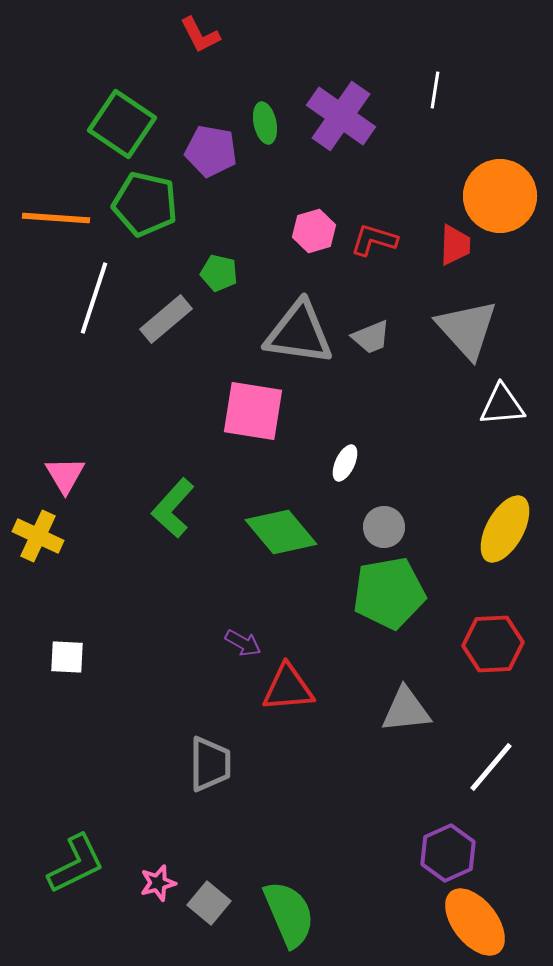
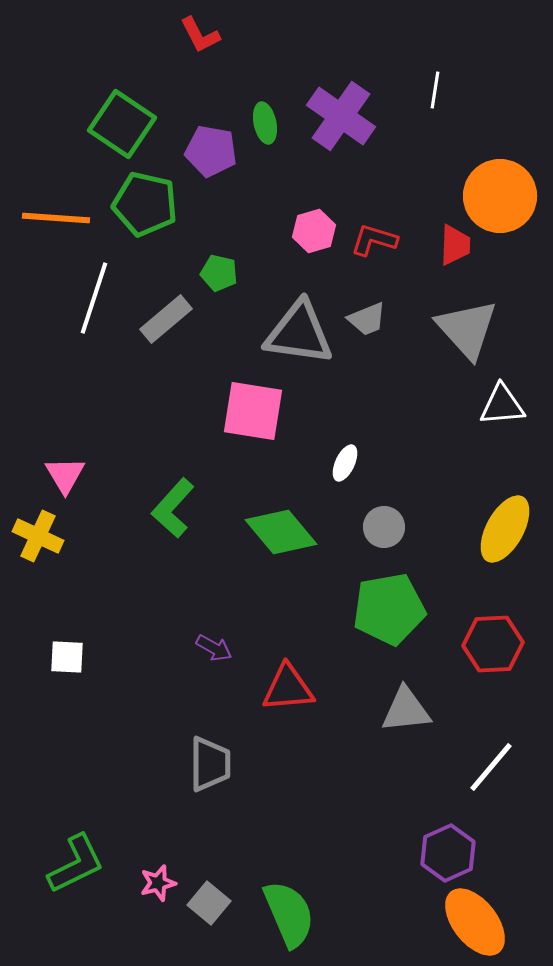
gray trapezoid at (371, 337): moved 4 px left, 18 px up
green pentagon at (389, 593): moved 16 px down
purple arrow at (243, 643): moved 29 px left, 5 px down
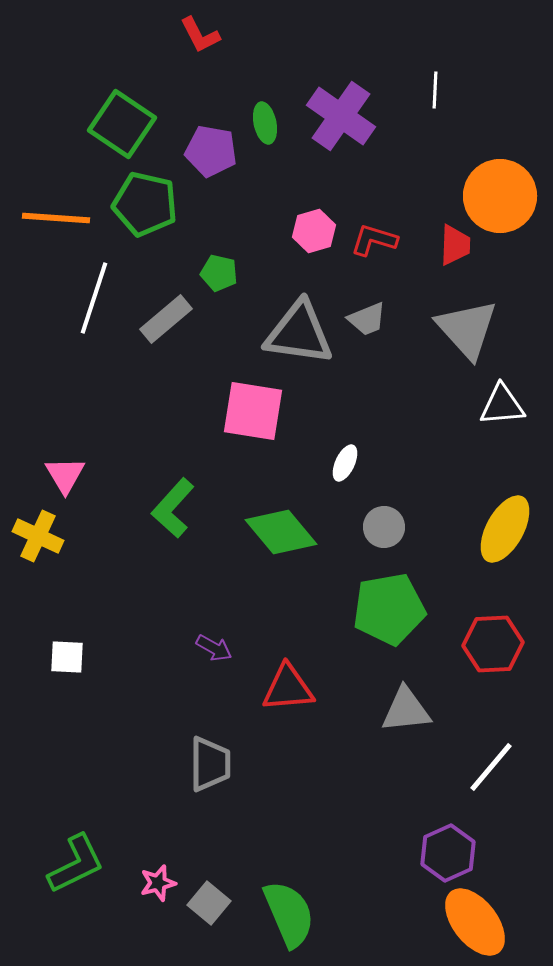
white line at (435, 90): rotated 6 degrees counterclockwise
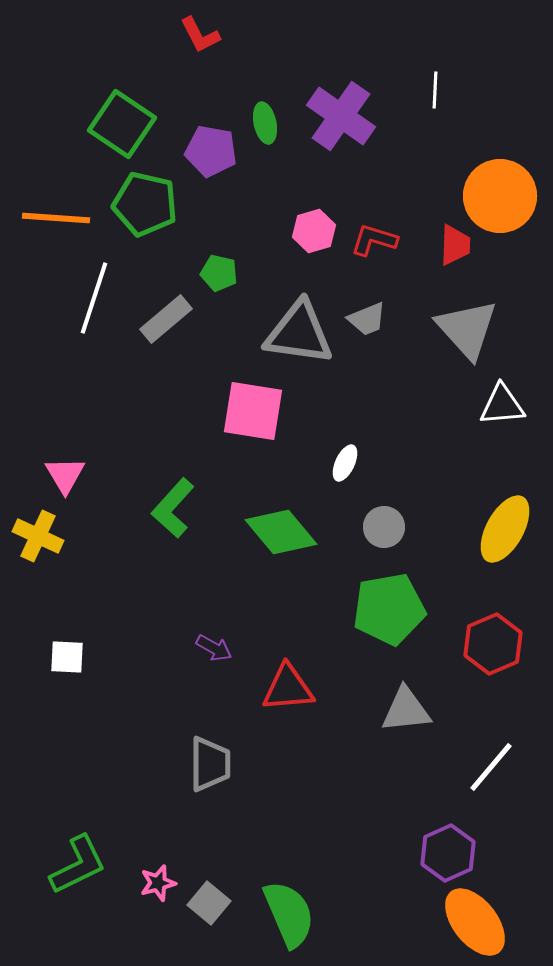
red hexagon at (493, 644): rotated 20 degrees counterclockwise
green L-shape at (76, 864): moved 2 px right, 1 px down
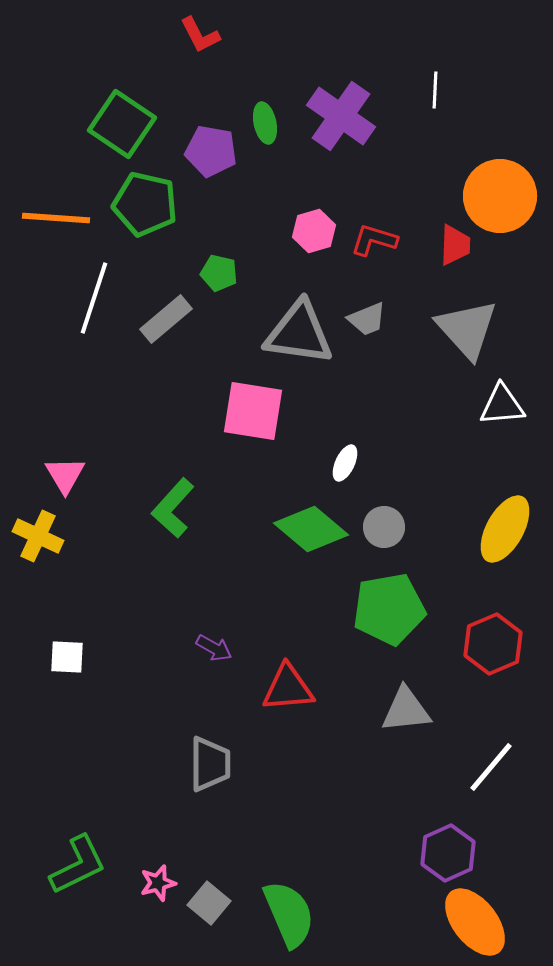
green diamond at (281, 532): moved 30 px right, 3 px up; rotated 10 degrees counterclockwise
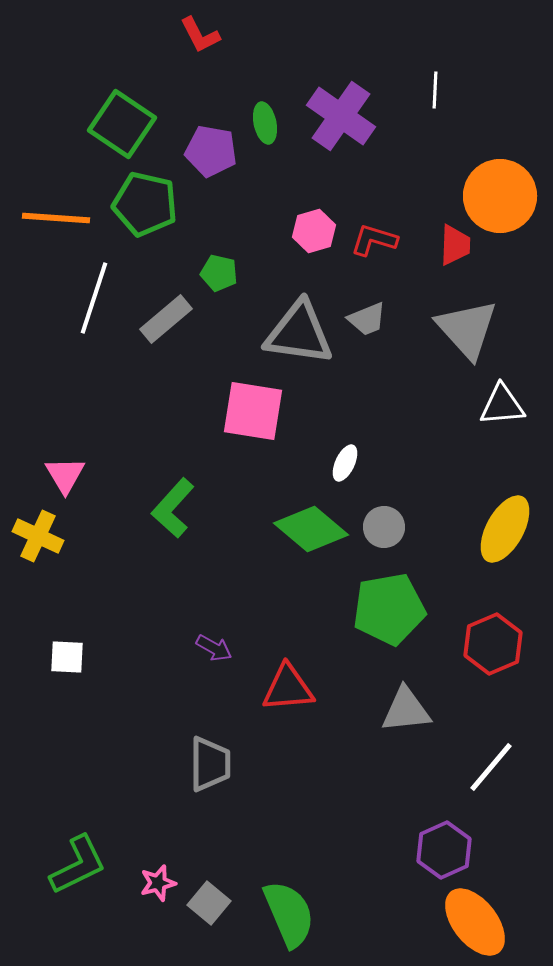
purple hexagon at (448, 853): moved 4 px left, 3 px up
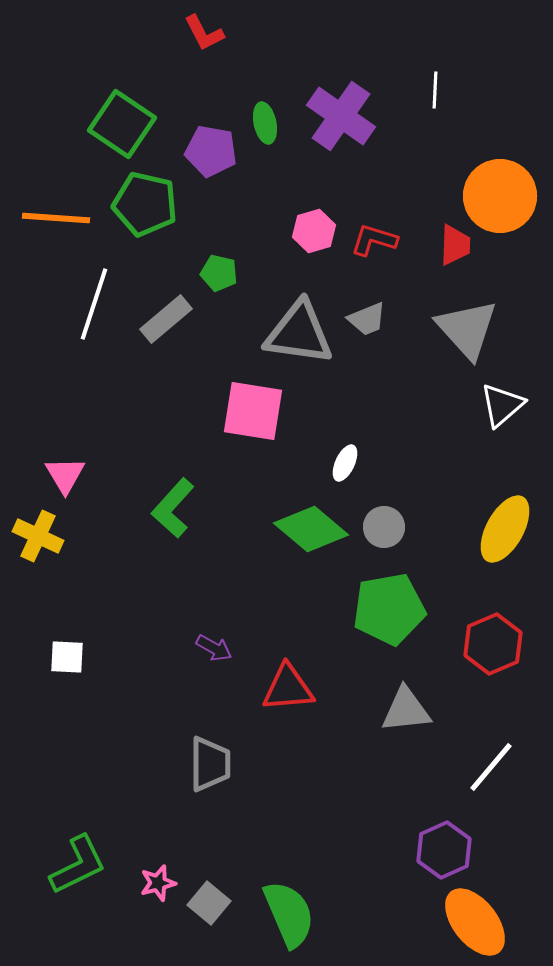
red L-shape at (200, 35): moved 4 px right, 2 px up
white line at (94, 298): moved 6 px down
white triangle at (502, 405): rotated 36 degrees counterclockwise
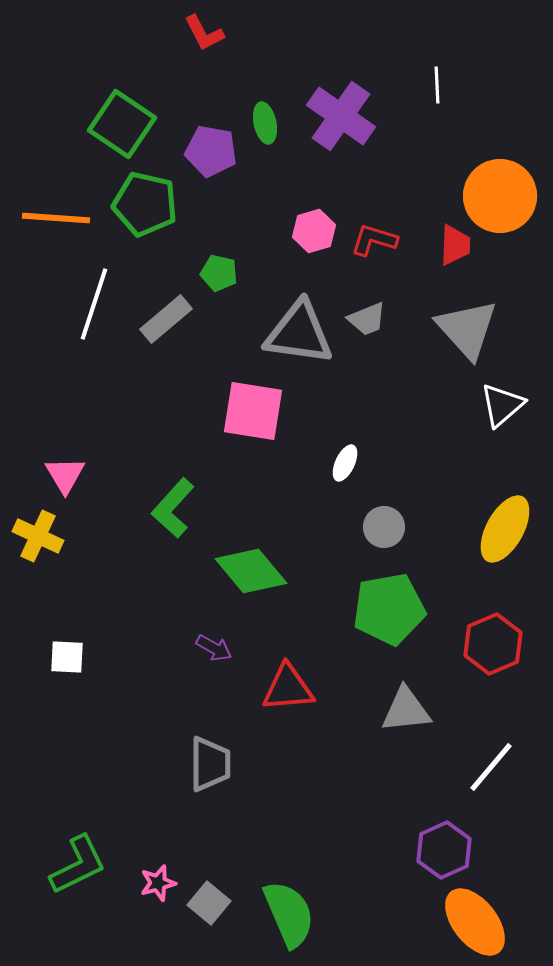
white line at (435, 90): moved 2 px right, 5 px up; rotated 6 degrees counterclockwise
green diamond at (311, 529): moved 60 px left, 42 px down; rotated 10 degrees clockwise
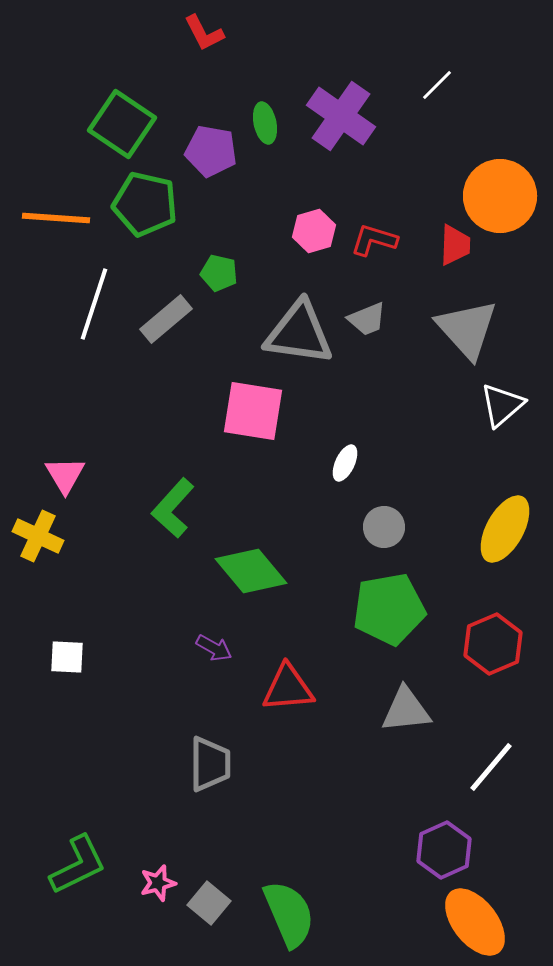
white line at (437, 85): rotated 48 degrees clockwise
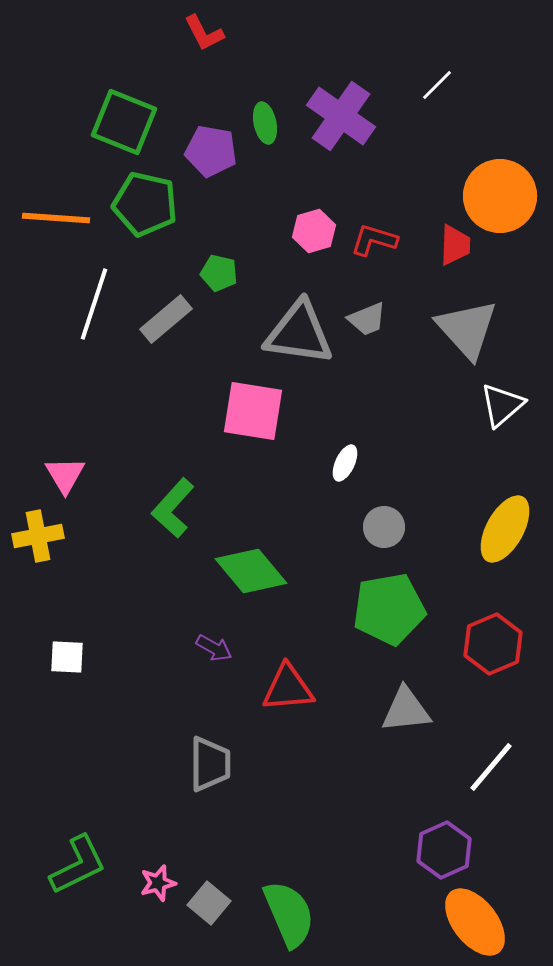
green square at (122, 124): moved 2 px right, 2 px up; rotated 12 degrees counterclockwise
yellow cross at (38, 536): rotated 36 degrees counterclockwise
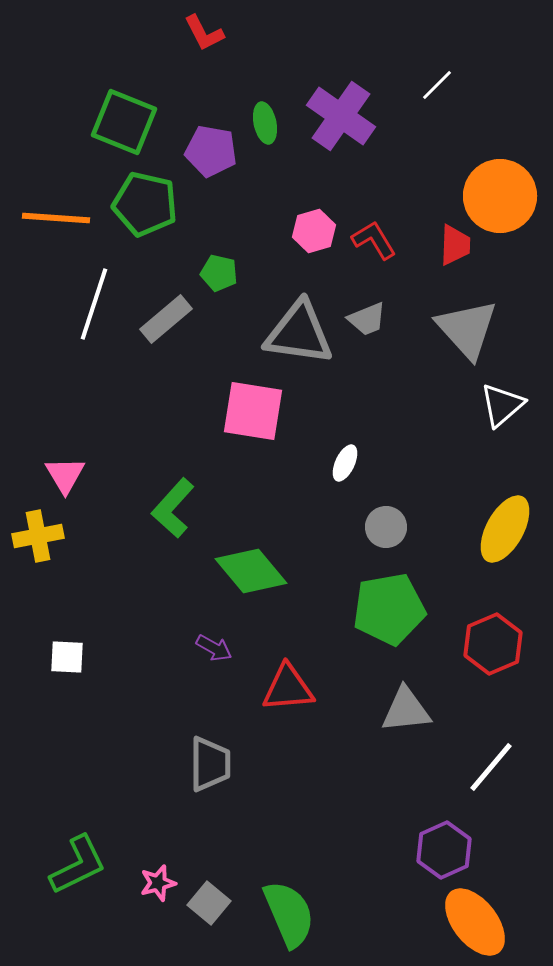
red L-shape at (374, 240): rotated 42 degrees clockwise
gray circle at (384, 527): moved 2 px right
